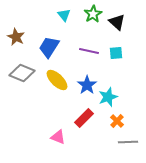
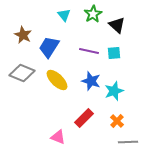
black triangle: moved 3 px down
brown star: moved 7 px right, 2 px up
cyan square: moved 2 px left
blue star: moved 4 px right, 4 px up; rotated 18 degrees counterclockwise
cyan star: moved 6 px right, 6 px up
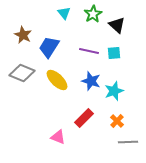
cyan triangle: moved 2 px up
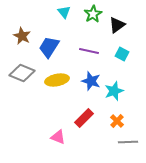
cyan triangle: moved 1 px up
black triangle: rotated 42 degrees clockwise
brown star: moved 1 px left, 1 px down
cyan square: moved 8 px right, 1 px down; rotated 32 degrees clockwise
yellow ellipse: rotated 55 degrees counterclockwise
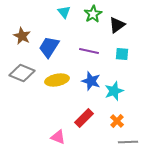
cyan square: rotated 24 degrees counterclockwise
